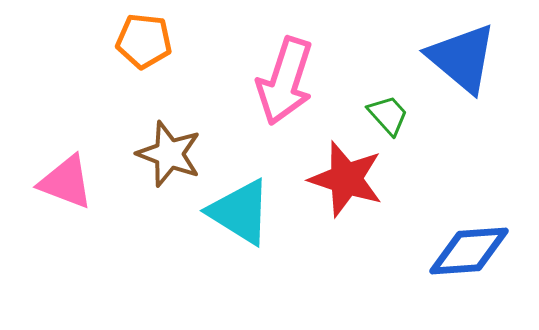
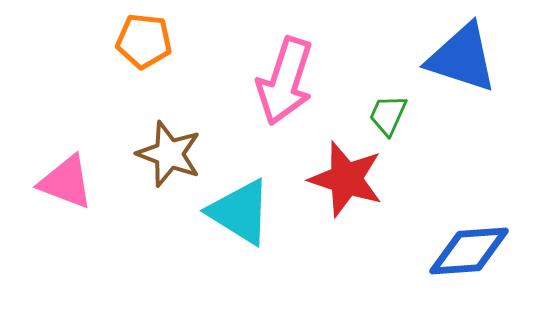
blue triangle: rotated 22 degrees counterclockwise
green trapezoid: rotated 114 degrees counterclockwise
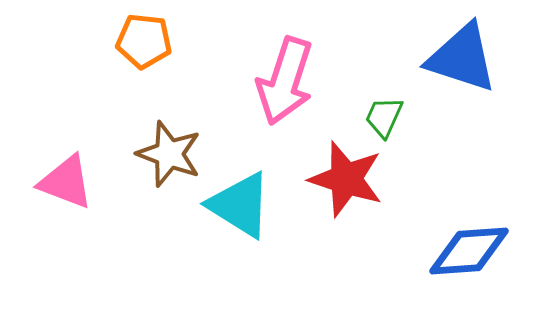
green trapezoid: moved 4 px left, 2 px down
cyan triangle: moved 7 px up
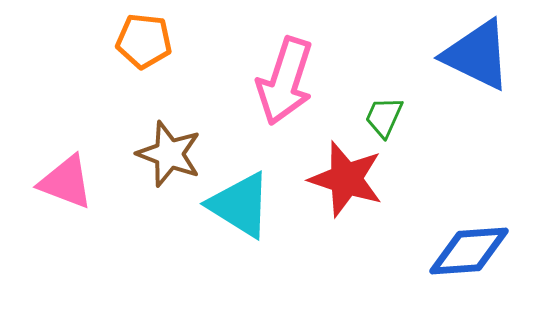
blue triangle: moved 15 px right, 3 px up; rotated 8 degrees clockwise
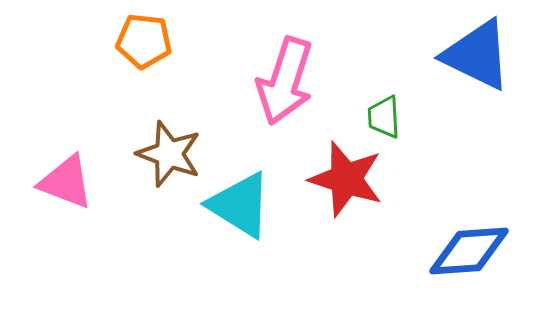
green trapezoid: rotated 27 degrees counterclockwise
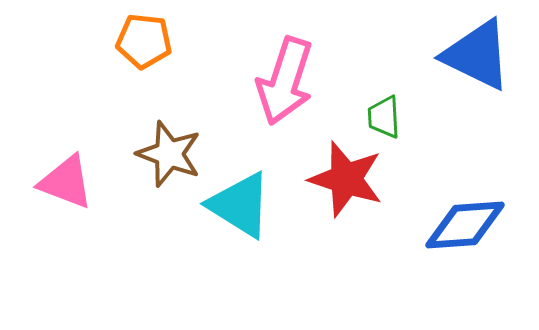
blue diamond: moved 4 px left, 26 px up
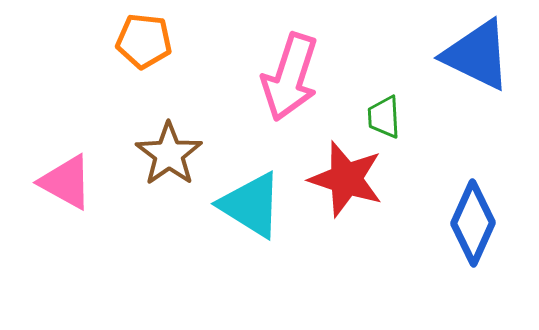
pink arrow: moved 5 px right, 4 px up
brown star: rotated 16 degrees clockwise
pink triangle: rotated 8 degrees clockwise
cyan triangle: moved 11 px right
blue diamond: moved 8 px right, 2 px up; rotated 62 degrees counterclockwise
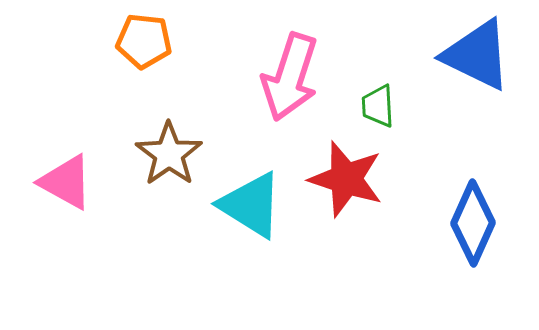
green trapezoid: moved 6 px left, 11 px up
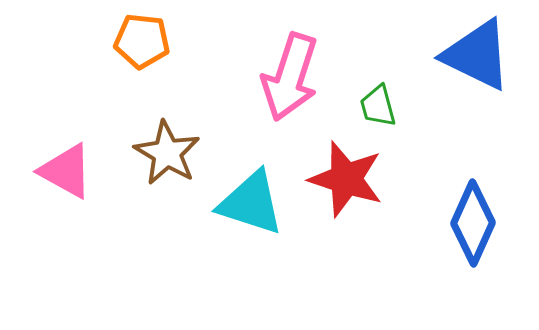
orange pentagon: moved 2 px left
green trapezoid: rotated 12 degrees counterclockwise
brown star: moved 2 px left, 1 px up; rotated 6 degrees counterclockwise
pink triangle: moved 11 px up
cyan triangle: moved 2 px up; rotated 14 degrees counterclockwise
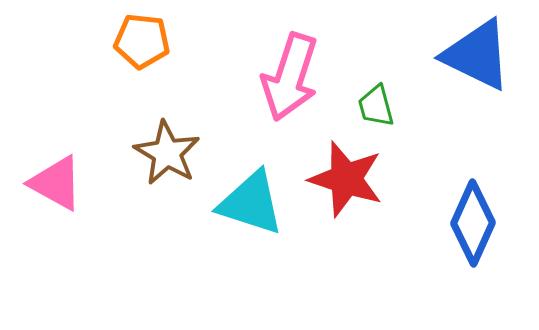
green trapezoid: moved 2 px left
pink triangle: moved 10 px left, 12 px down
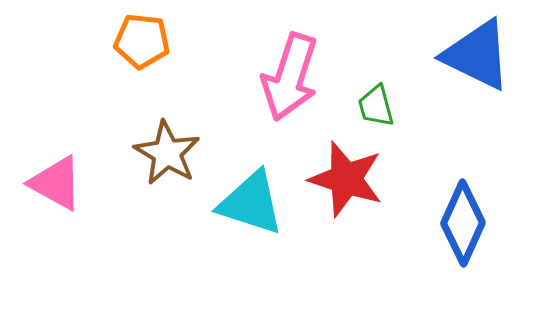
blue diamond: moved 10 px left
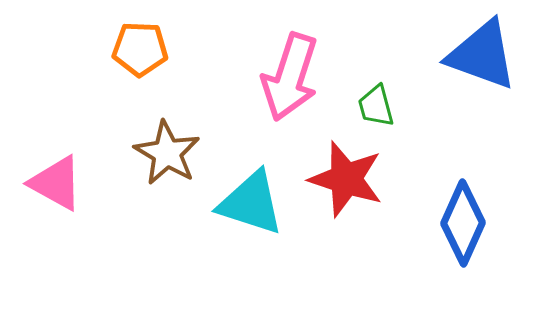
orange pentagon: moved 2 px left, 8 px down; rotated 4 degrees counterclockwise
blue triangle: moved 5 px right; rotated 6 degrees counterclockwise
